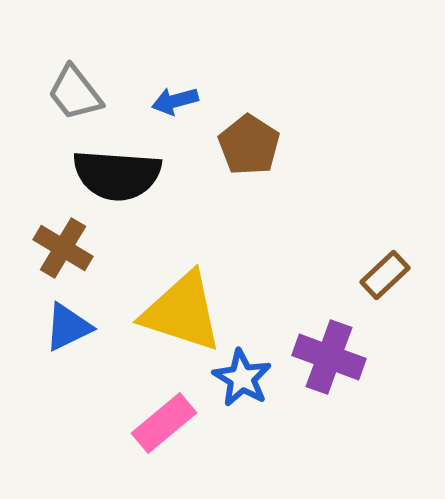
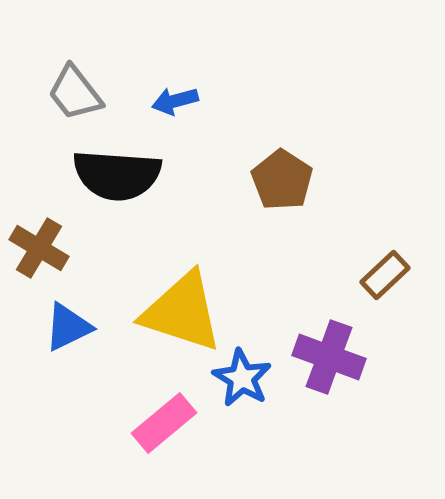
brown pentagon: moved 33 px right, 35 px down
brown cross: moved 24 px left
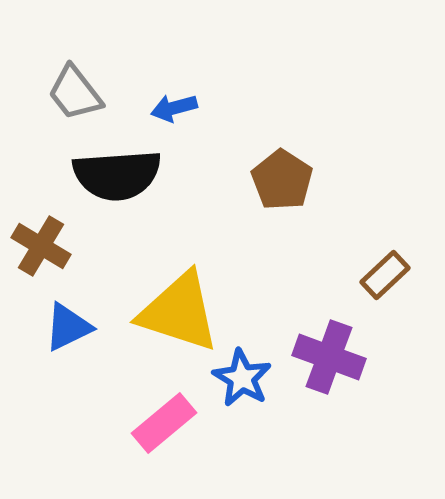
blue arrow: moved 1 px left, 7 px down
black semicircle: rotated 8 degrees counterclockwise
brown cross: moved 2 px right, 2 px up
yellow triangle: moved 3 px left
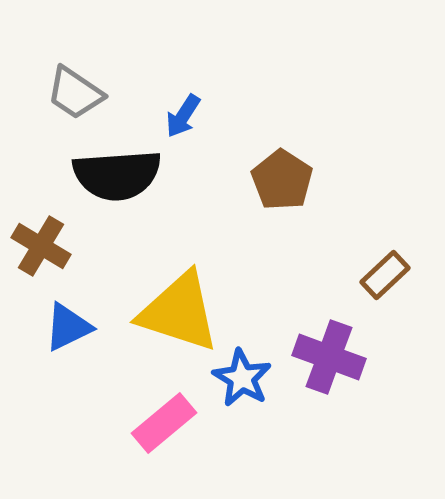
gray trapezoid: rotated 18 degrees counterclockwise
blue arrow: moved 9 px right, 8 px down; rotated 42 degrees counterclockwise
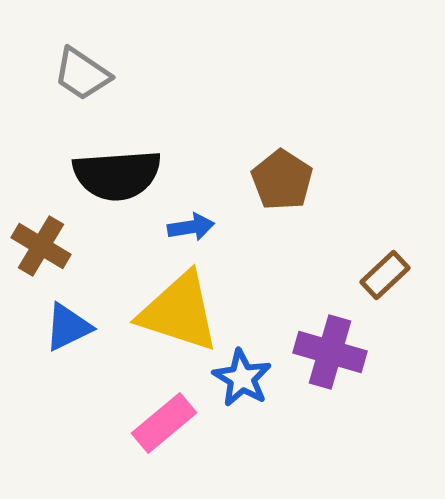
gray trapezoid: moved 7 px right, 19 px up
blue arrow: moved 8 px right, 111 px down; rotated 132 degrees counterclockwise
purple cross: moved 1 px right, 5 px up; rotated 4 degrees counterclockwise
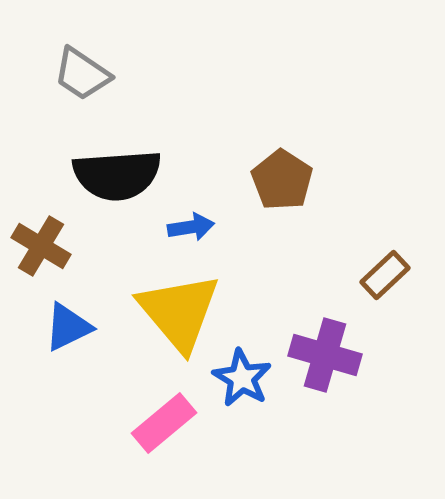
yellow triangle: rotated 32 degrees clockwise
purple cross: moved 5 px left, 3 px down
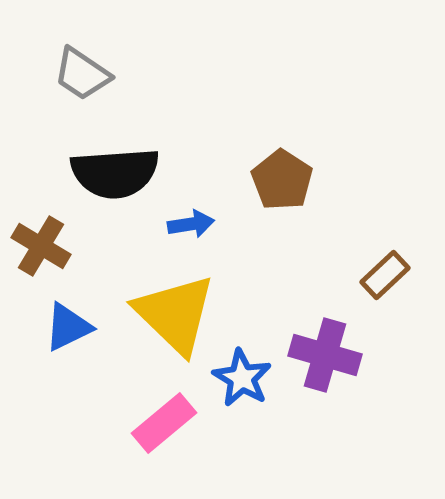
black semicircle: moved 2 px left, 2 px up
blue arrow: moved 3 px up
yellow triangle: moved 4 px left, 2 px down; rotated 6 degrees counterclockwise
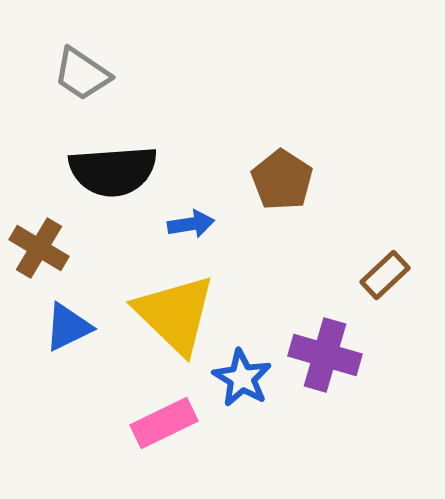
black semicircle: moved 2 px left, 2 px up
brown cross: moved 2 px left, 2 px down
pink rectangle: rotated 14 degrees clockwise
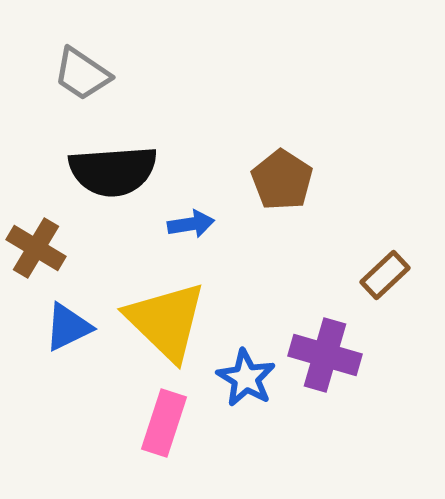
brown cross: moved 3 px left
yellow triangle: moved 9 px left, 7 px down
blue star: moved 4 px right
pink rectangle: rotated 46 degrees counterclockwise
